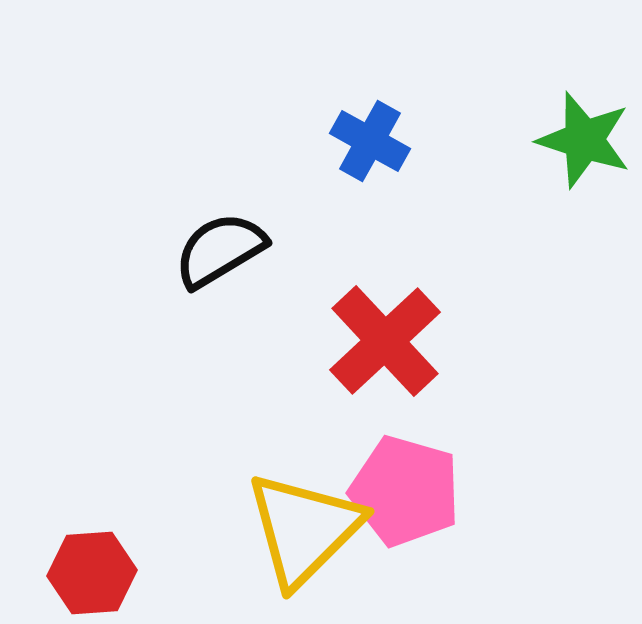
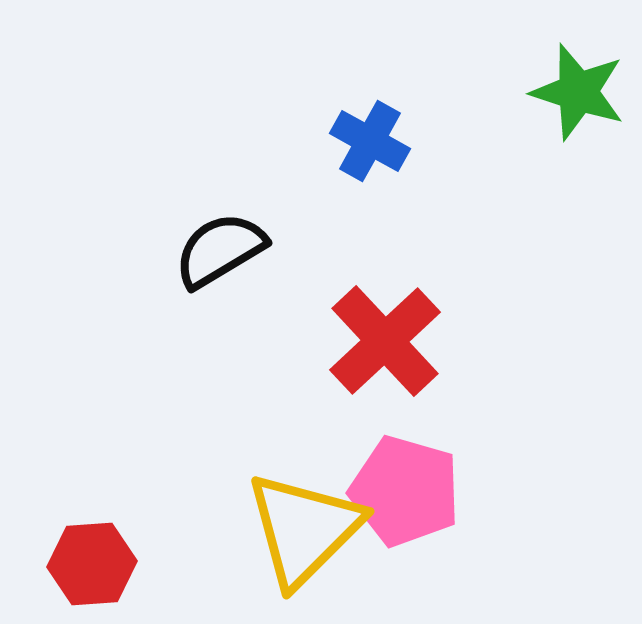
green star: moved 6 px left, 48 px up
red hexagon: moved 9 px up
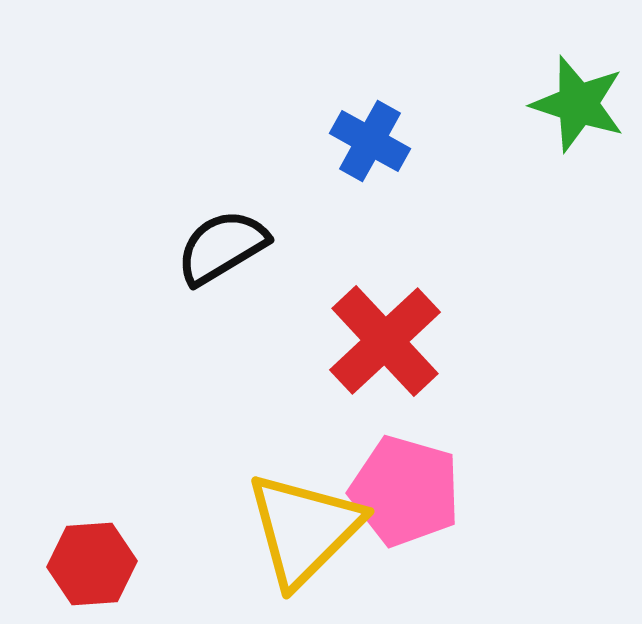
green star: moved 12 px down
black semicircle: moved 2 px right, 3 px up
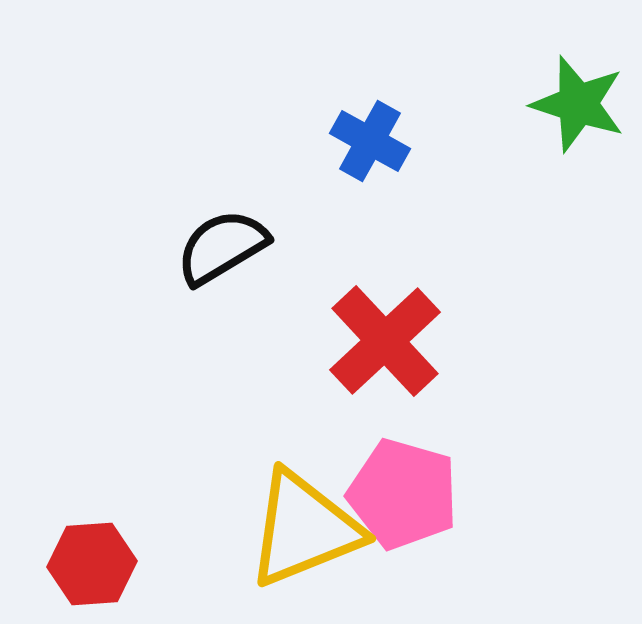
pink pentagon: moved 2 px left, 3 px down
yellow triangle: rotated 23 degrees clockwise
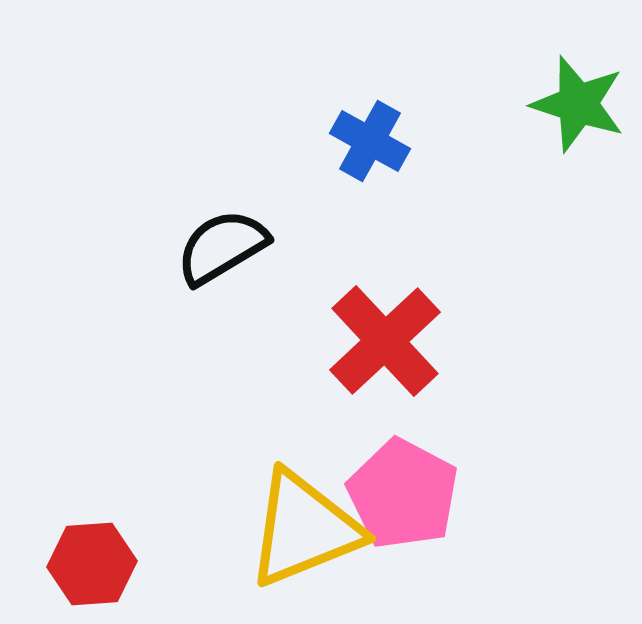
pink pentagon: rotated 12 degrees clockwise
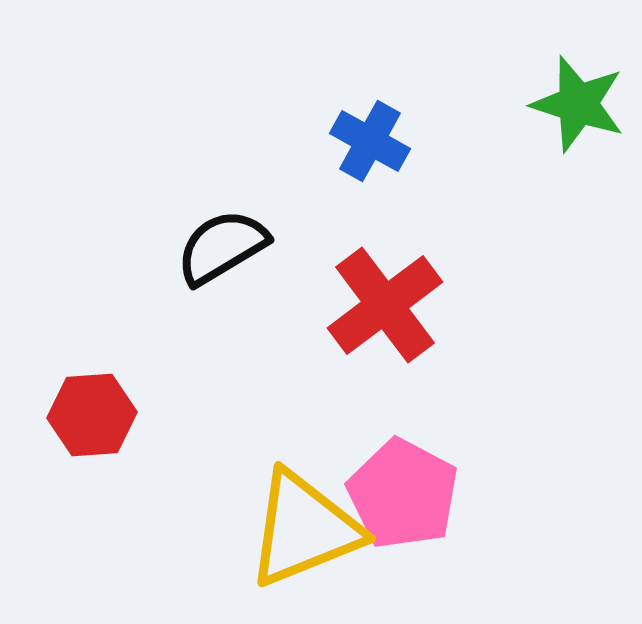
red cross: moved 36 px up; rotated 6 degrees clockwise
red hexagon: moved 149 px up
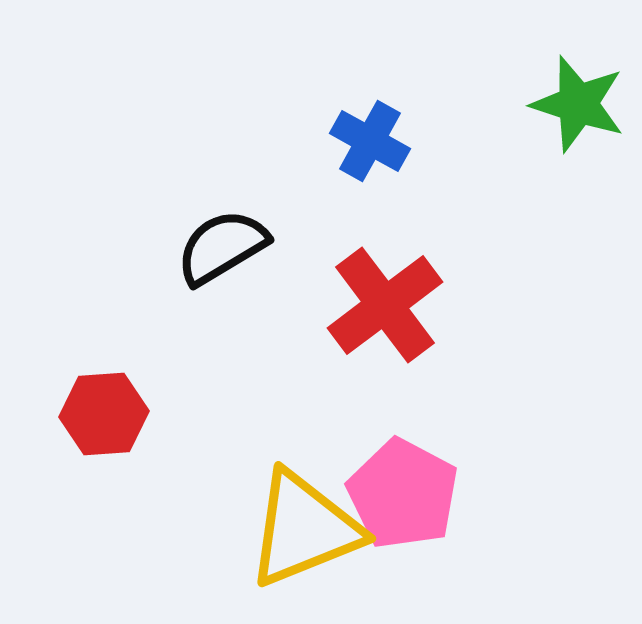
red hexagon: moved 12 px right, 1 px up
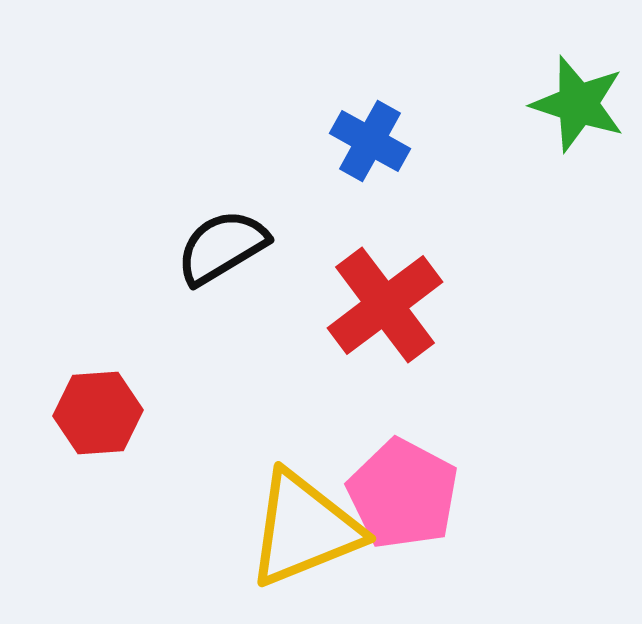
red hexagon: moved 6 px left, 1 px up
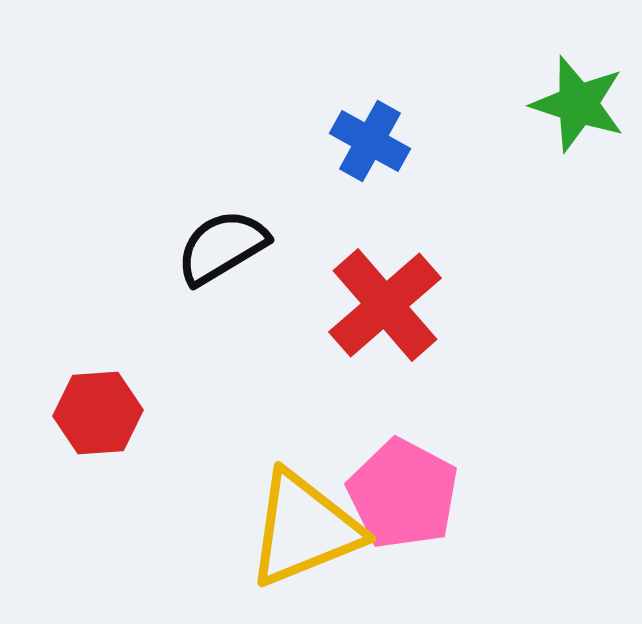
red cross: rotated 4 degrees counterclockwise
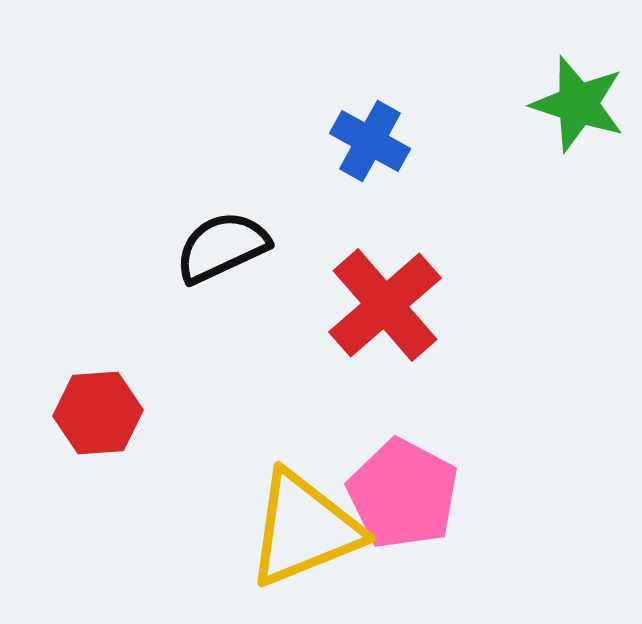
black semicircle: rotated 6 degrees clockwise
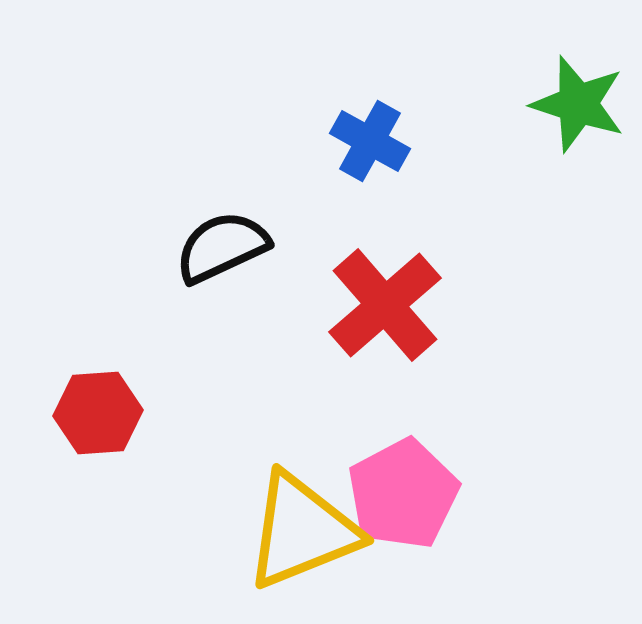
pink pentagon: rotated 16 degrees clockwise
yellow triangle: moved 2 px left, 2 px down
